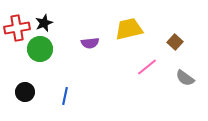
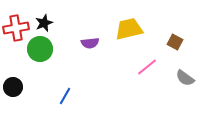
red cross: moved 1 px left
brown square: rotated 14 degrees counterclockwise
black circle: moved 12 px left, 5 px up
blue line: rotated 18 degrees clockwise
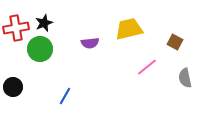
gray semicircle: rotated 42 degrees clockwise
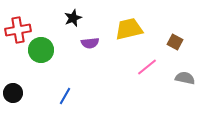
black star: moved 29 px right, 5 px up
red cross: moved 2 px right, 2 px down
green circle: moved 1 px right, 1 px down
gray semicircle: rotated 114 degrees clockwise
black circle: moved 6 px down
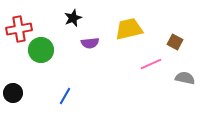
red cross: moved 1 px right, 1 px up
pink line: moved 4 px right, 3 px up; rotated 15 degrees clockwise
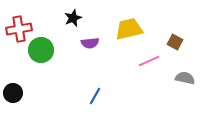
pink line: moved 2 px left, 3 px up
blue line: moved 30 px right
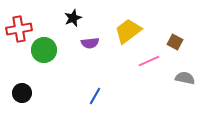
yellow trapezoid: moved 1 px left, 2 px down; rotated 24 degrees counterclockwise
green circle: moved 3 px right
black circle: moved 9 px right
